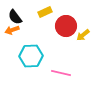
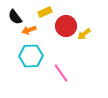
orange arrow: moved 17 px right
yellow arrow: moved 1 px right, 1 px up
pink line: rotated 42 degrees clockwise
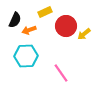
black semicircle: moved 3 px down; rotated 119 degrees counterclockwise
cyan hexagon: moved 5 px left
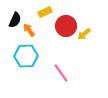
orange arrow: rotated 72 degrees clockwise
